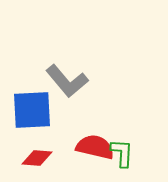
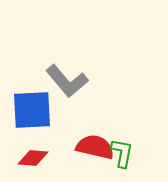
green L-shape: rotated 8 degrees clockwise
red diamond: moved 4 px left
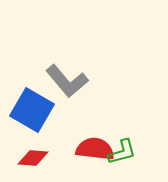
blue square: rotated 33 degrees clockwise
red semicircle: moved 2 px down; rotated 6 degrees counterclockwise
green L-shape: moved 1 px up; rotated 64 degrees clockwise
